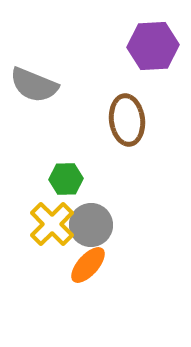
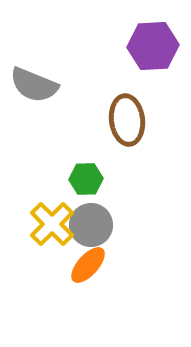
green hexagon: moved 20 px right
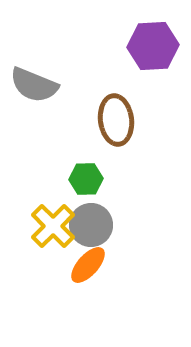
brown ellipse: moved 11 px left
yellow cross: moved 1 px right, 2 px down
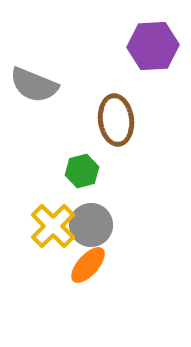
green hexagon: moved 4 px left, 8 px up; rotated 12 degrees counterclockwise
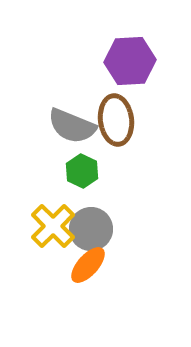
purple hexagon: moved 23 px left, 15 px down
gray semicircle: moved 38 px right, 41 px down
green hexagon: rotated 20 degrees counterclockwise
gray circle: moved 4 px down
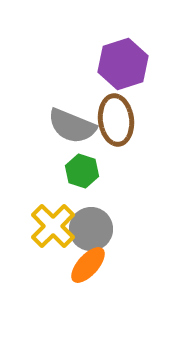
purple hexagon: moved 7 px left, 3 px down; rotated 15 degrees counterclockwise
green hexagon: rotated 8 degrees counterclockwise
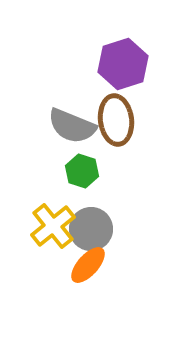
yellow cross: rotated 6 degrees clockwise
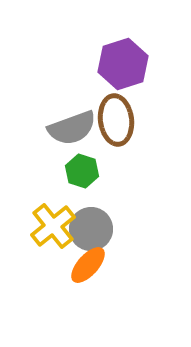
gray semicircle: moved 2 px down; rotated 42 degrees counterclockwise
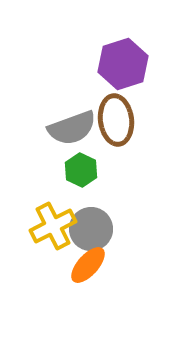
green hexagon: moved 1 px left, 1 px up; rotated 8 degrees clockwise
yellow cross: rotated 12 degrees clockwise
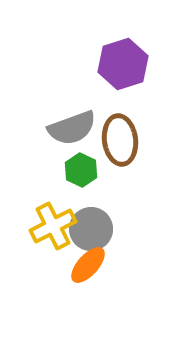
brown ellipse: moved 4 px right, 20 px down
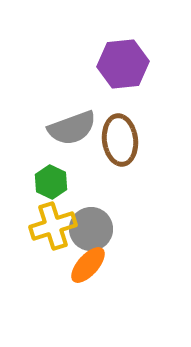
purple hexagon: rotated 12 degrees clockwise
green hexagon: moved 30 px left, 12 px down
yellow cross: rotated 9 degrees clockwise
